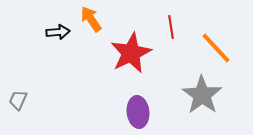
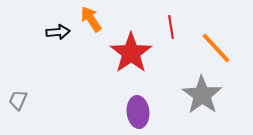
red star: rotated 9 degrees counterclockwise
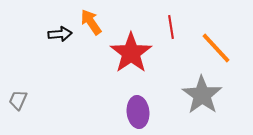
orange arrow: moved 3 px down
black arrow: moved 2 px right, 2 px down
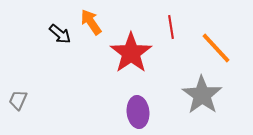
black arrow: rotated 45 degrees clockwise
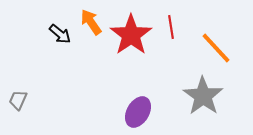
red star: moved 18 px up
gray star: moved 1 px right, 1 px down
purple ellipse: rotated 36 degrees clockwise
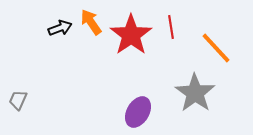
black arrow: moved 6 px up; rotated 60 degrees counterclockwise
gray star: moved 8 px left, 3 px up
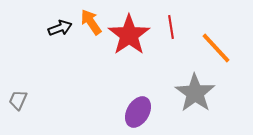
red star: moved 2 px left
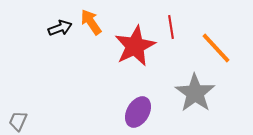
red star: moved 6 px right, 11 px down; rotated 9 degrees clockwise
gray trapezoid: moved 21 px down
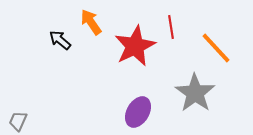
black arrow: moved 12 px down; rotated 120 degrees counterclockwise
